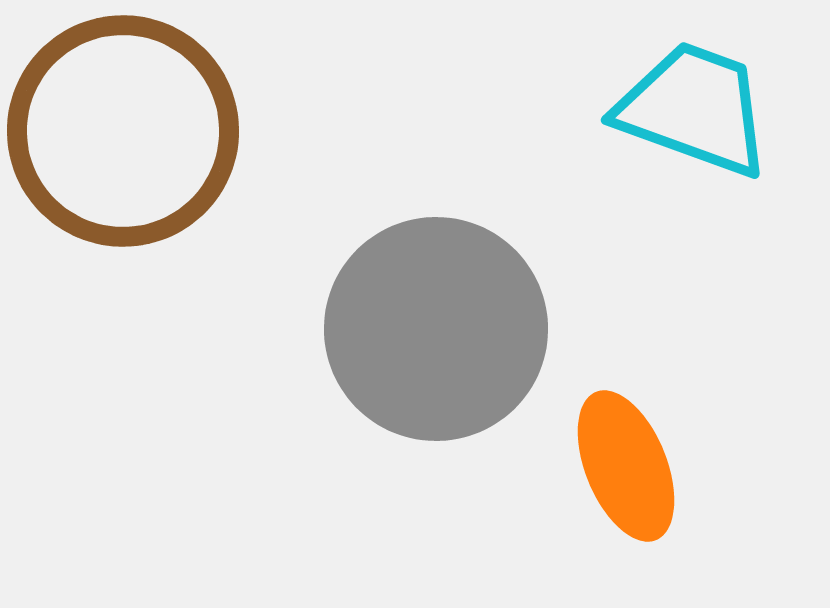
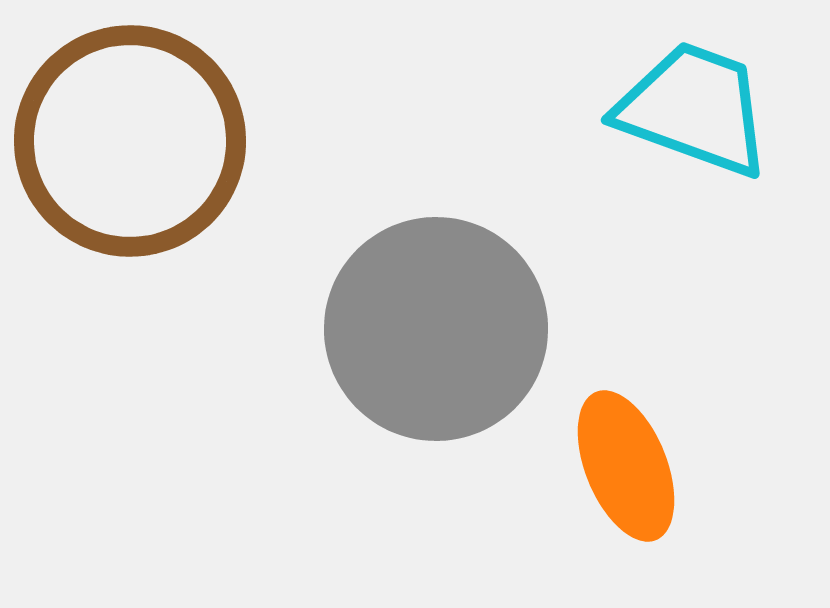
brown circle: moved 7 px right, 10 px down
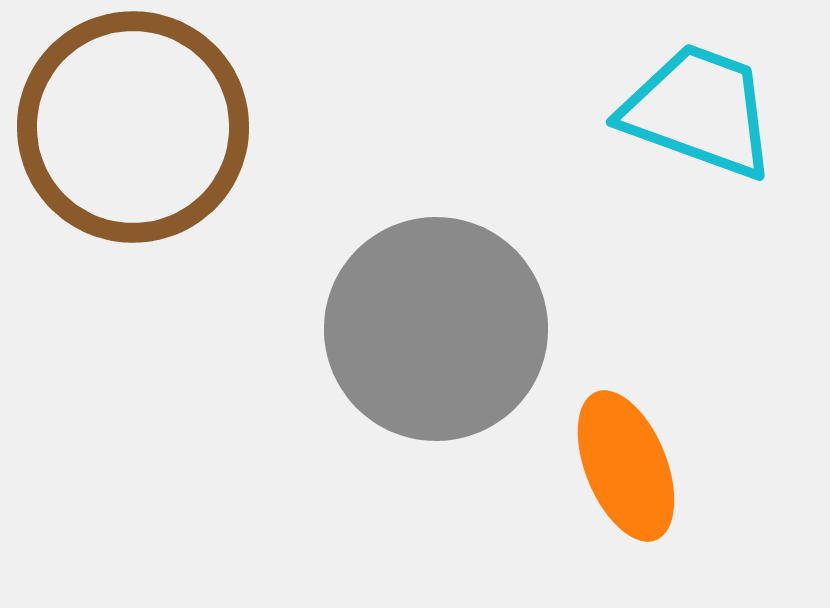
cyan trapezoid: moved 5 px right, 2 px down
brown circle: moved 3 px right, 14 px up
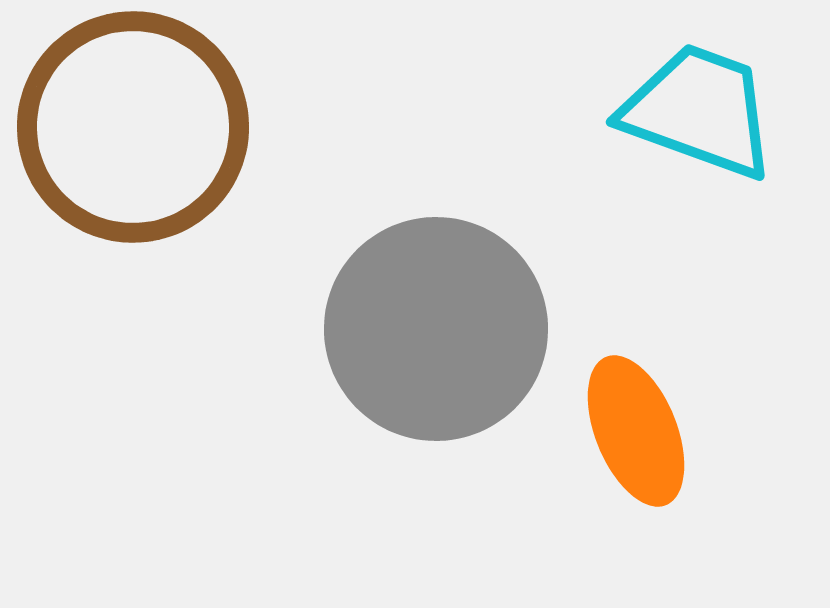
orange ellipse: moved 10 px right, 35 px up
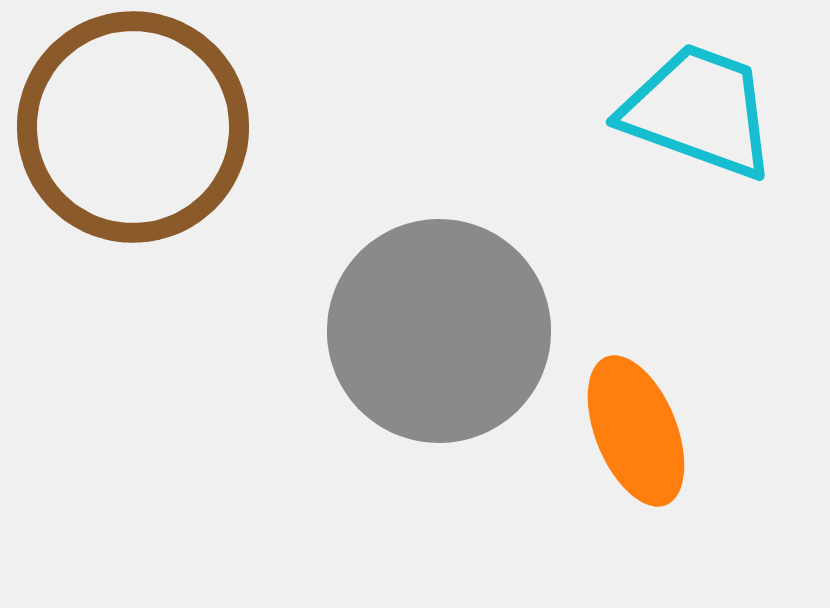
gray circle: moved 3 px right, 2 px down
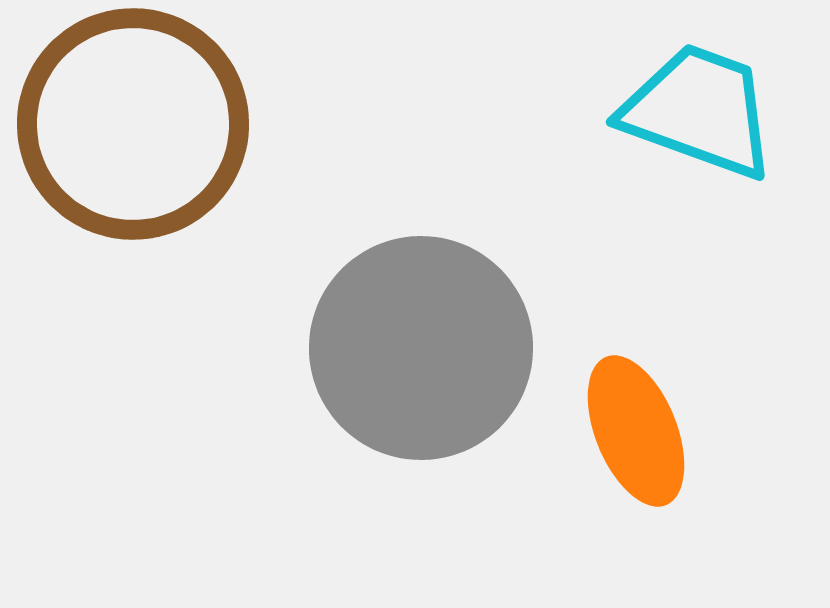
brown circle: moved 3 px up
gray circle: moved 18 px left, 17 px down
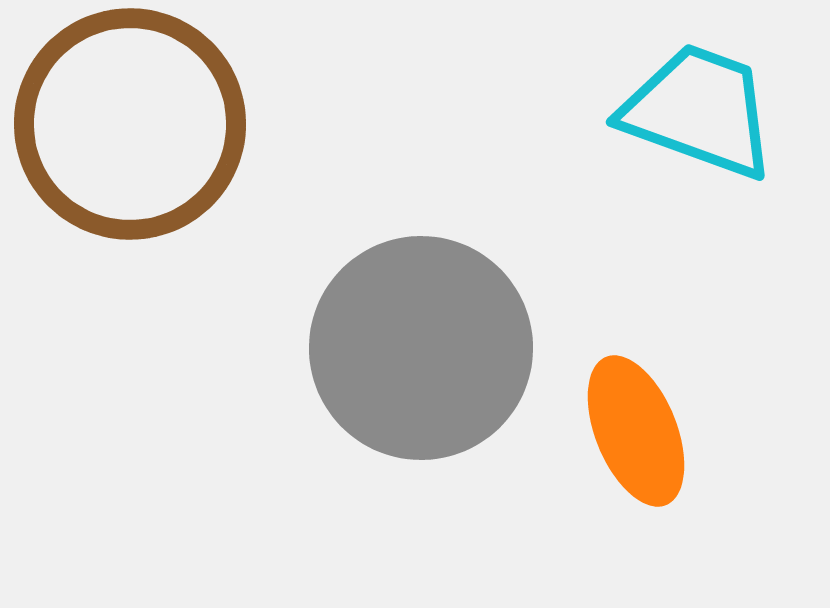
brown circle: moved 3 px left
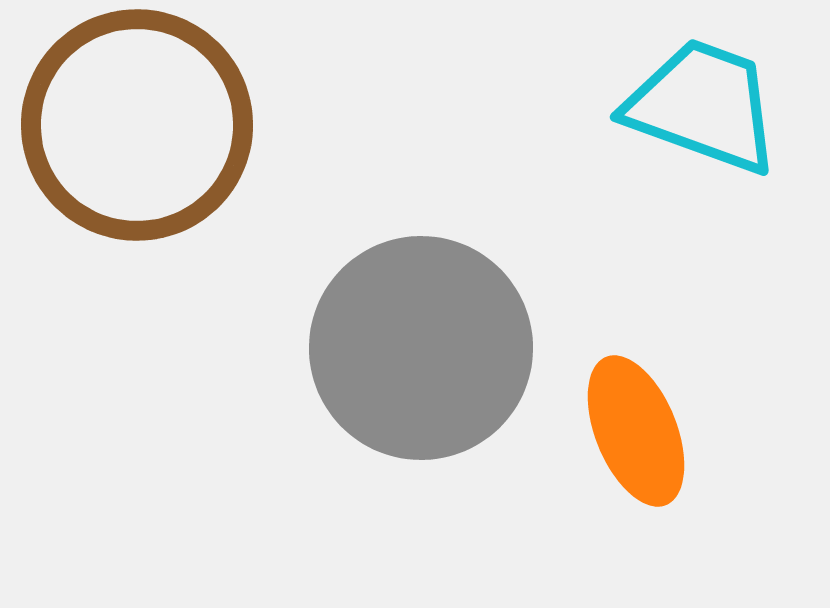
cyan trapezoid: moved 4 px right, 5 px up
brown circle: moved 7 px right, 1 px down
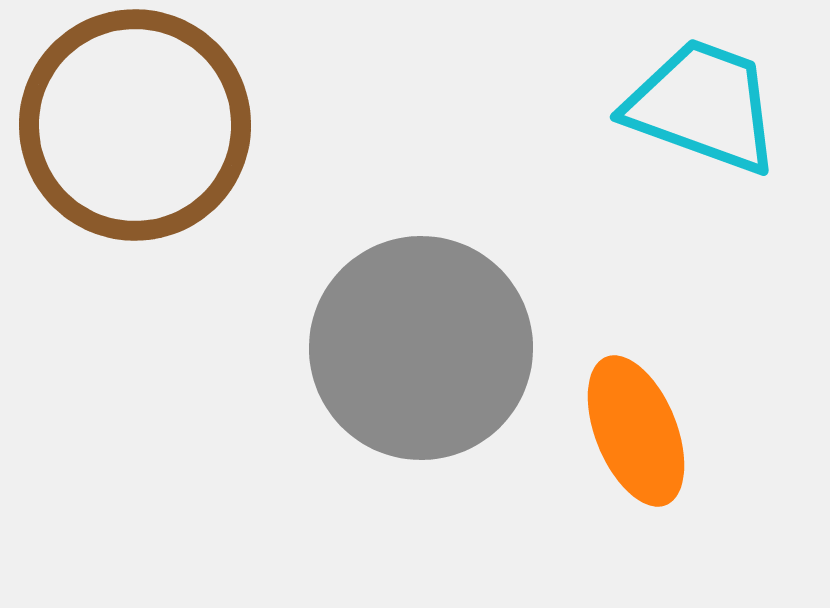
brown circle: moved 2 px left
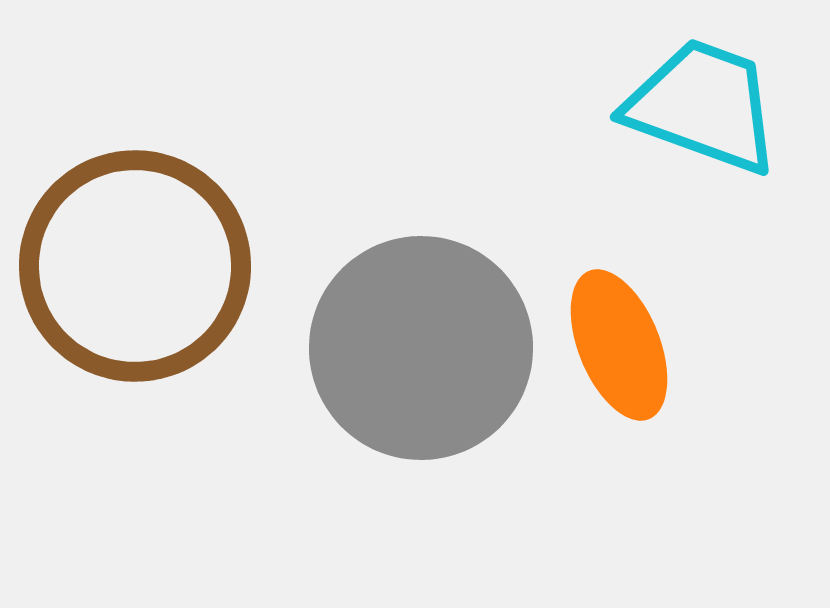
brown circle: moved 141 px down
orange ellipse: moved 17 px left, 86 px up
